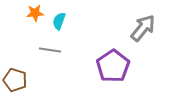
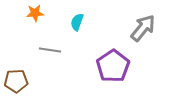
cyan semicircle: moved 18 px right, 1 px down
brown pentagon: moved 1 px right, 1 px down; rotated 20 degrees counterclockwise
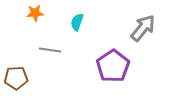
brown pentagon: moved 3 px up
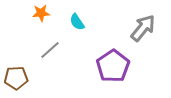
orange star: moved 6 px right
cyan semicircle: rotated 54 degrees counterclockwise
gray line: rotated 50 degrees counterclockwise
